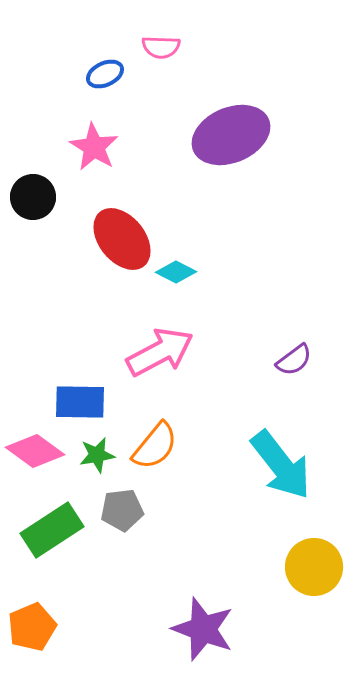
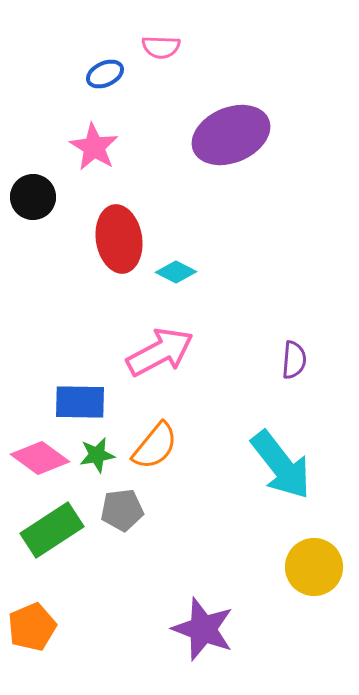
red ellipse: moved 3 px left; rotated 30 degrees clockwise
purple semicircle: rotated 48 degrees counterclockwise
pink diamond: moved 5 px right, 7 px down
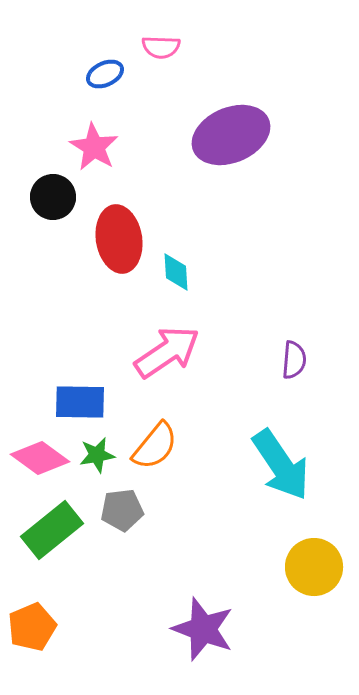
black circle: moved 20 px right
cyan diamond: rotated 60 degrees clockwise
pink arrow: moved 7 px right; rotated 6 degrees counterclockwise
cyan arrow: rotated 4 degrees clockwise
green rectangle: rotated 6 degrees counterclockwise
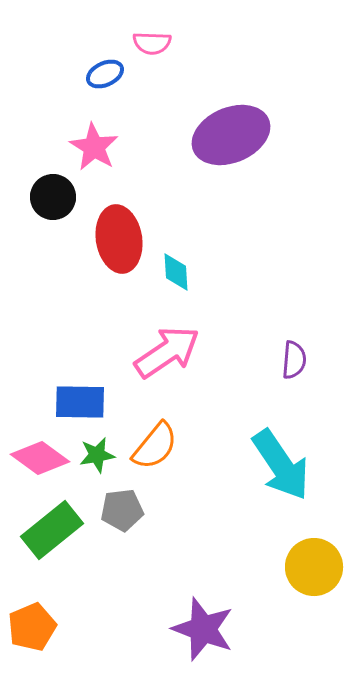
pink semicircle: moved 9 px left, 4 px up
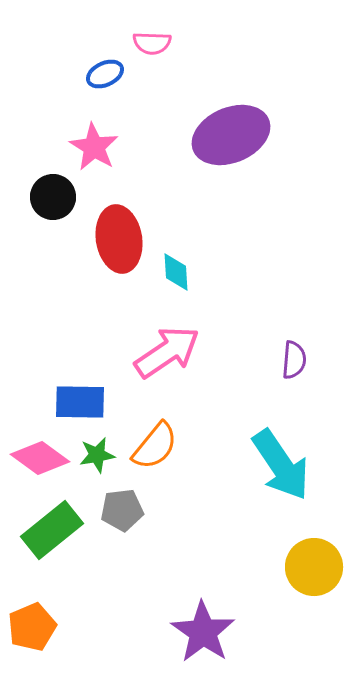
purple star: moved 3 px down; rotated 14 degrees clockwise
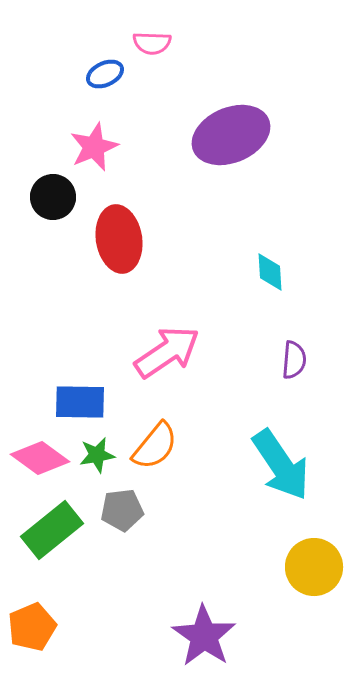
pink star: rotated 18 degrees clockwise
cyan diamond: moved 94 px right
purple star: moved 1 px right, 4 px down
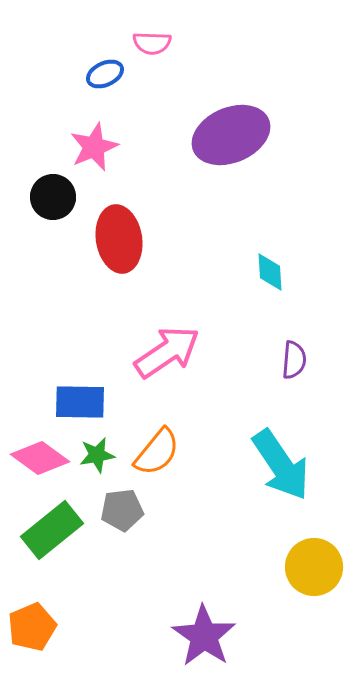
orange semicircle: moved 2 px right, 6 px down
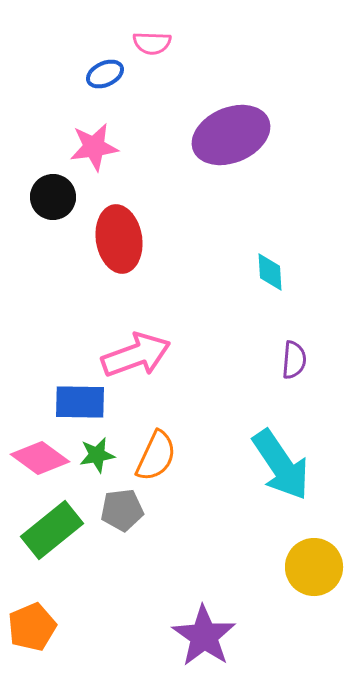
pink star: rotated 15 degrees clockwise
pink arrow: moved 31 px left, 3 px down; rotated 14 degrees clockwise
orange semicircle: moved 1 px left, 4 px down; rotated 14 degrees counterclockwise
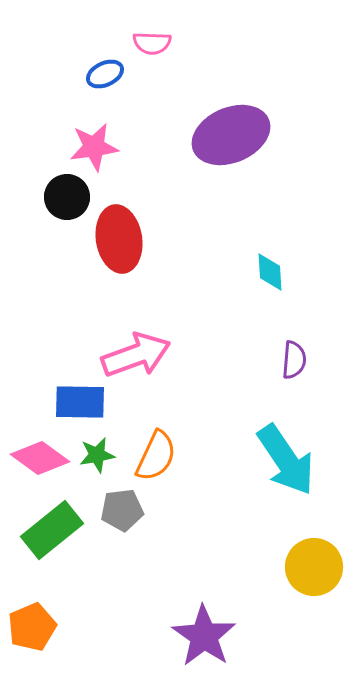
black circle: moved 14 px right
cyan arrow: moved 5 px right, 5 px up
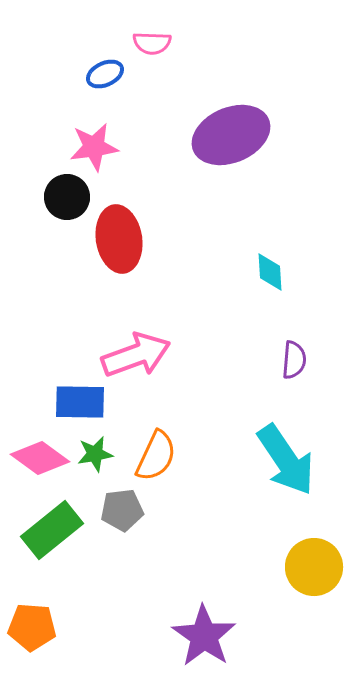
green star: moved 2 px left, 1 px up
orange pentagon: rotated 27 degrees clockwise
